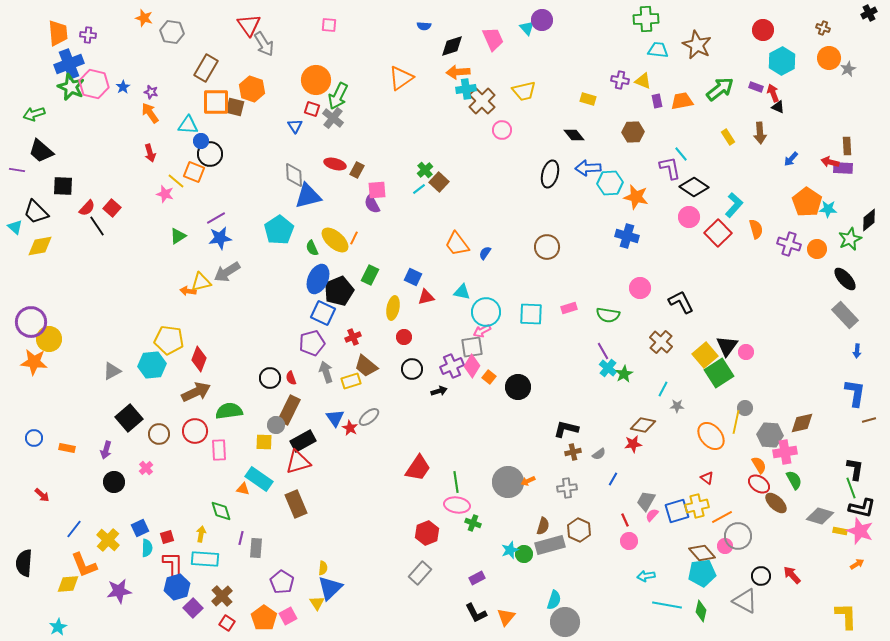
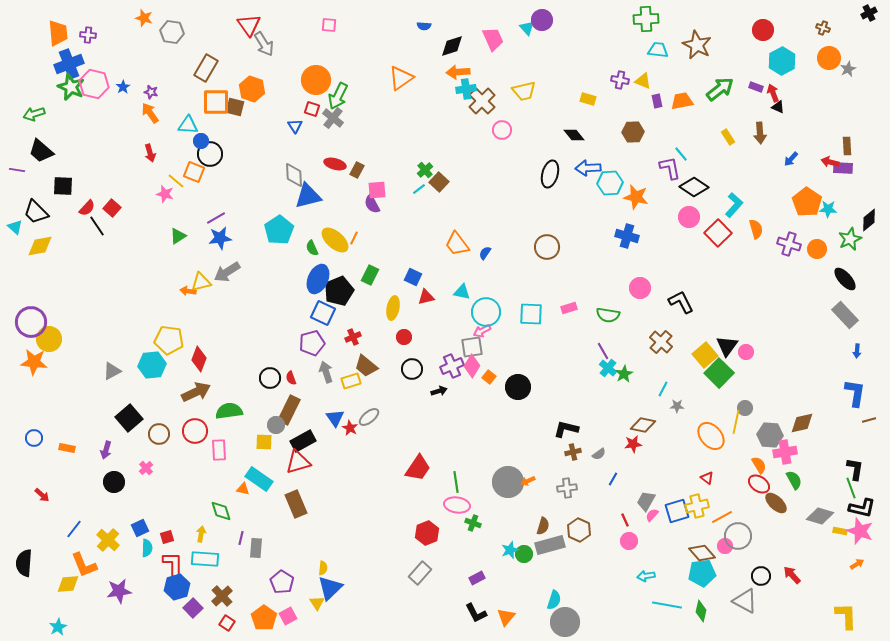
green square at (719, 373): rotated 12 degrees counterclockwise
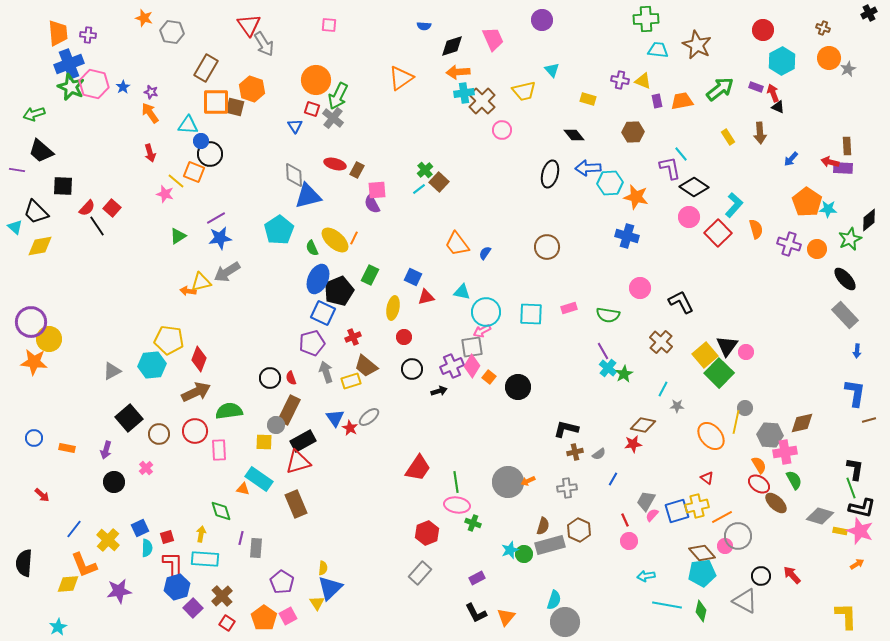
cyan triangle at (527, 28): moved 25 px right, 42 px down
cyan cross at (466, 89): moved 2 px left, 4 px down
brown cross at (573, 452): moved 2 px right
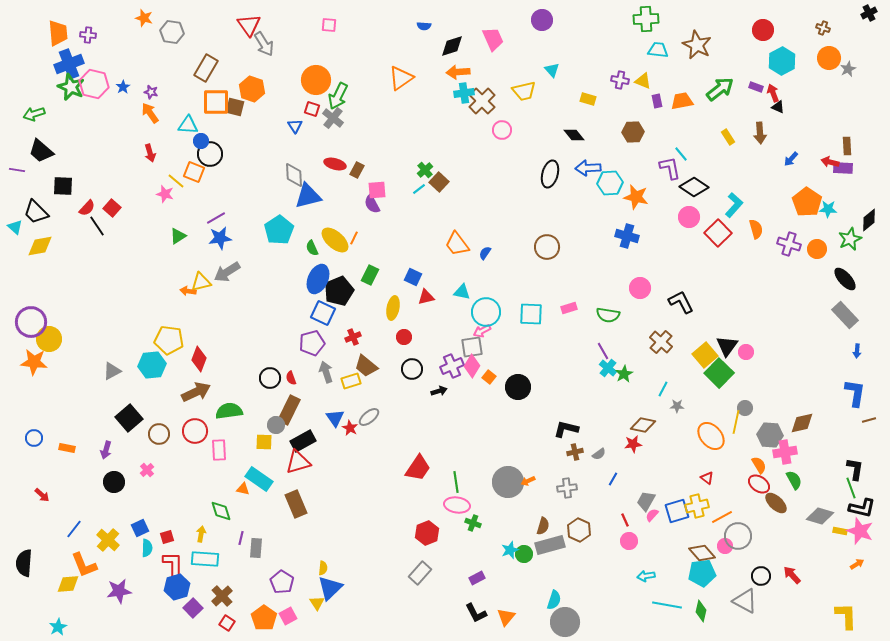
pink cross at (146, 468): moved 1 px right, 2 px down
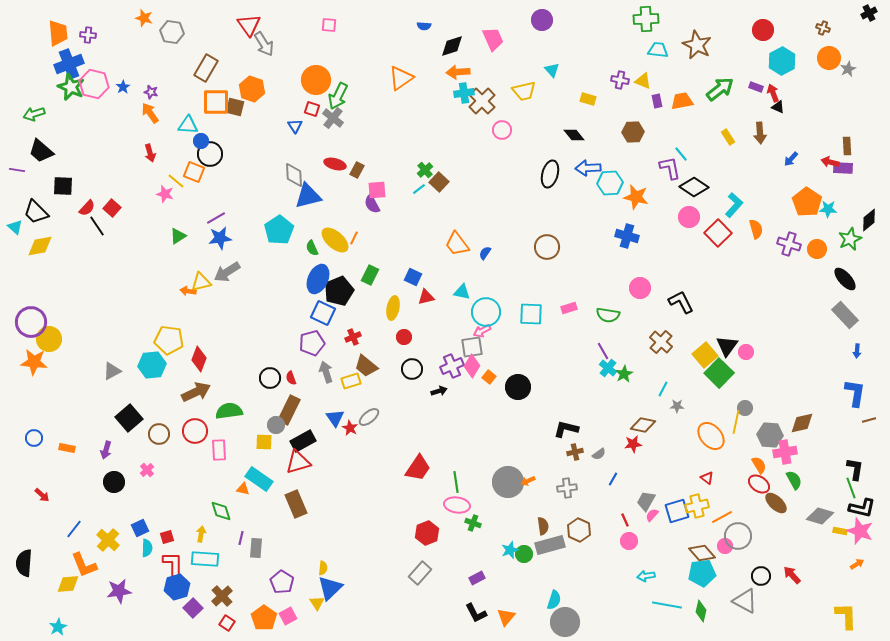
brown semicircle at (543, 526): rotated 24 degrees counterclockwise
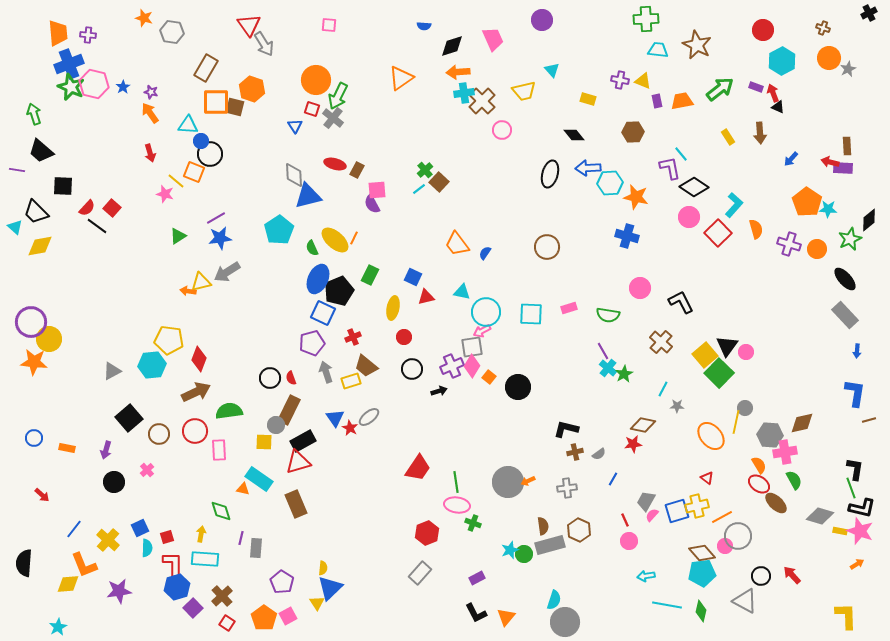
green arrow at (34, 114): rotated 90 degrees clockwise
black line at (97, 226): rotated 20 degrees counterclockwise
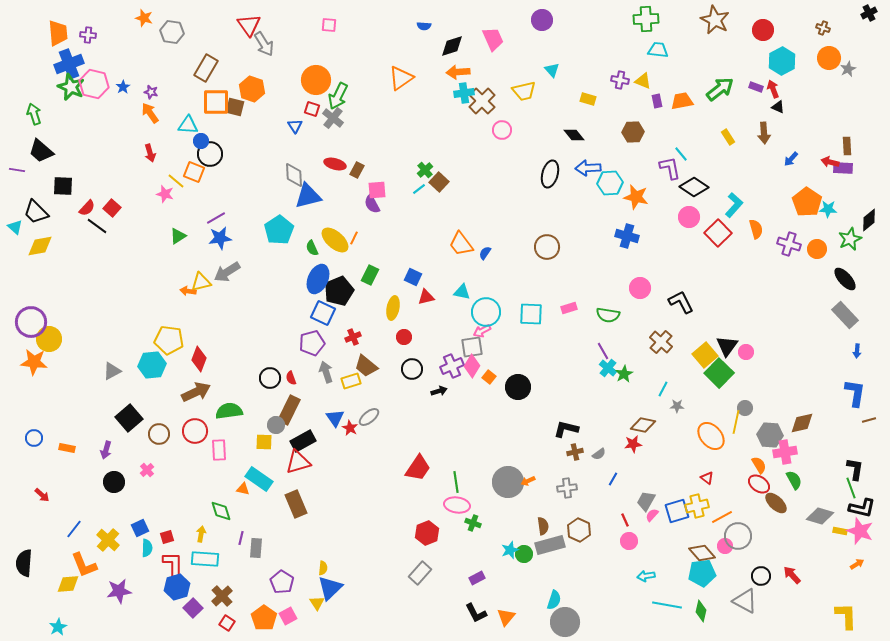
brown star at (697, 45): moved 18 px right, 25 px up
red arrow at (773, 93): moved 4 px up
brown arrow at (760, 133): moved 4 px right
orange trapezoid at (457, 244): moved 4 px right
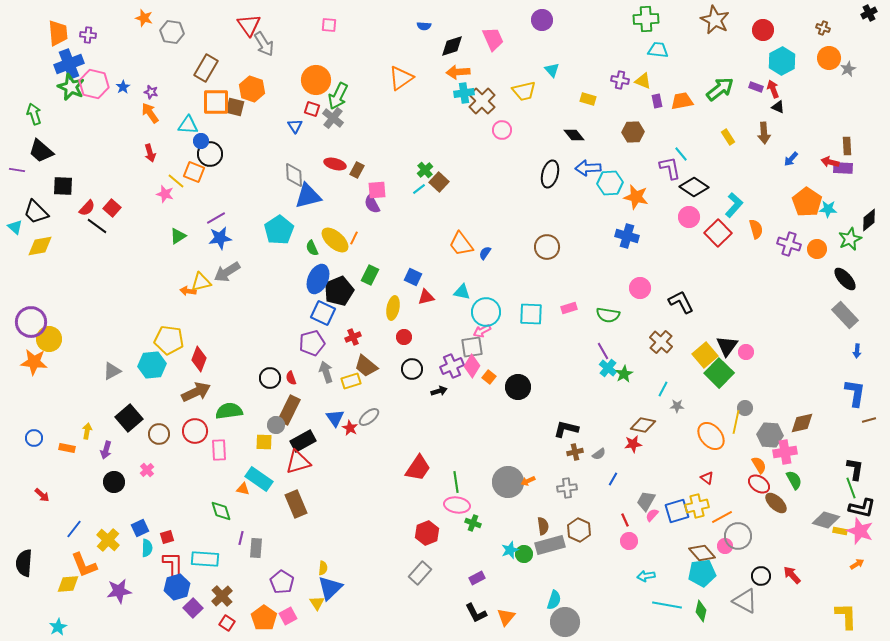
gray diamond at (820, 516): moved 6 px right, 4 px down
yellow arrow at (201, 534): moved 114 px left, 103 px up
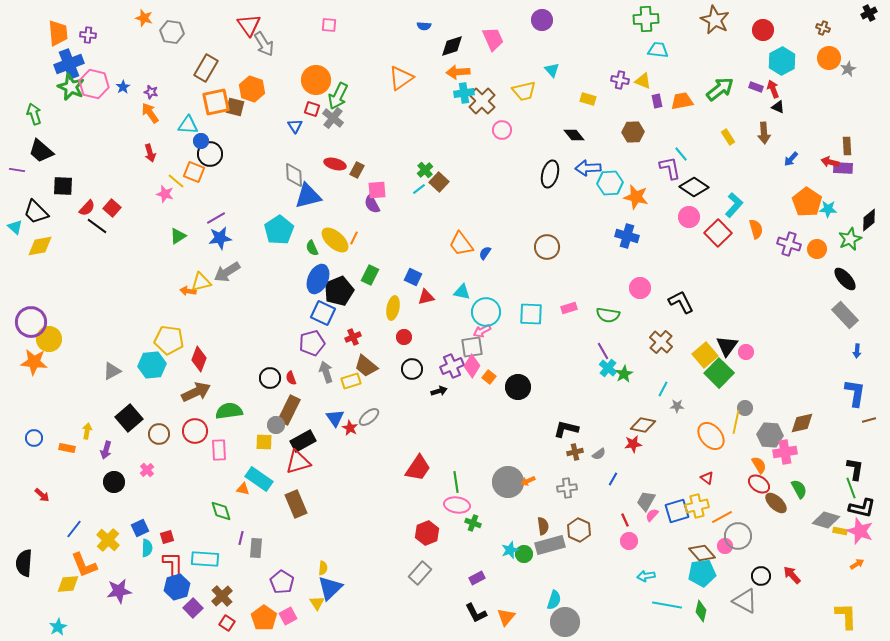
orange square at (216, 102): rotated 12 degrees counterclockwise
green semicircle at (794, 480): moved 5 px right, 9 px down
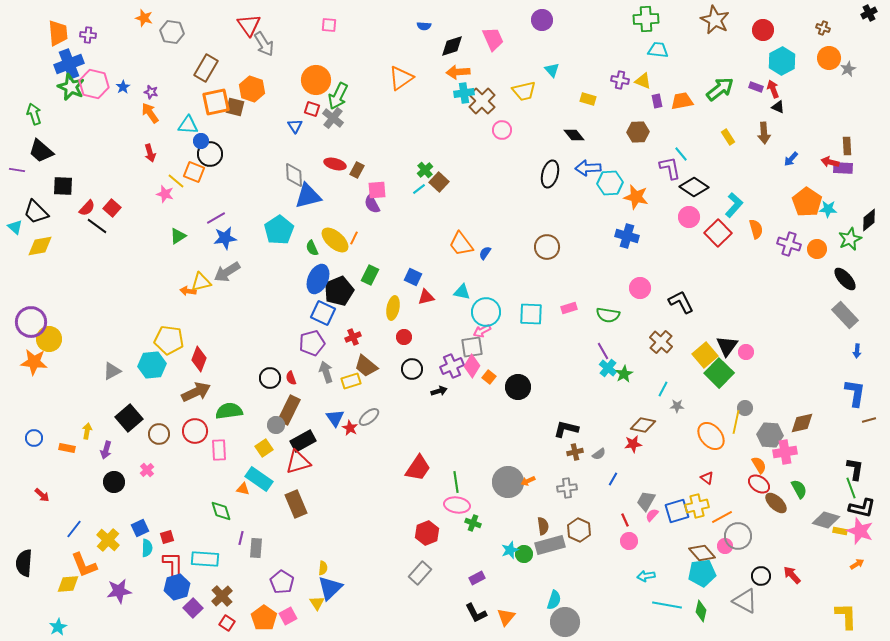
brown hexagon at (633, 132): moved 5 px right
blue star at (220, 238): moved 5 px right
yellow square at (264, 442): moved 6 px down; rotated 36 degrees counterclockwise
